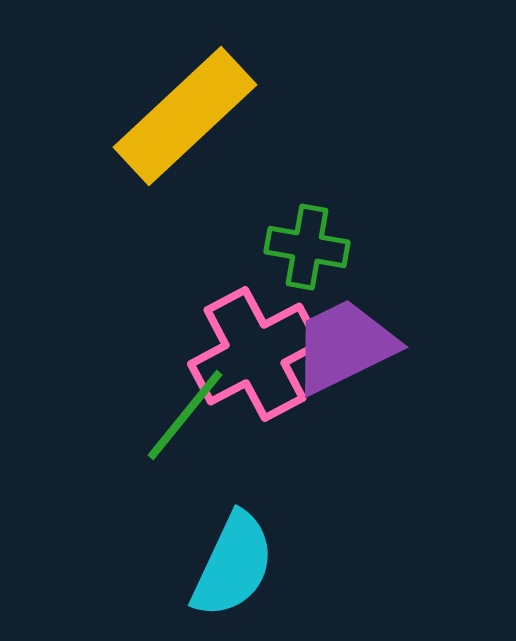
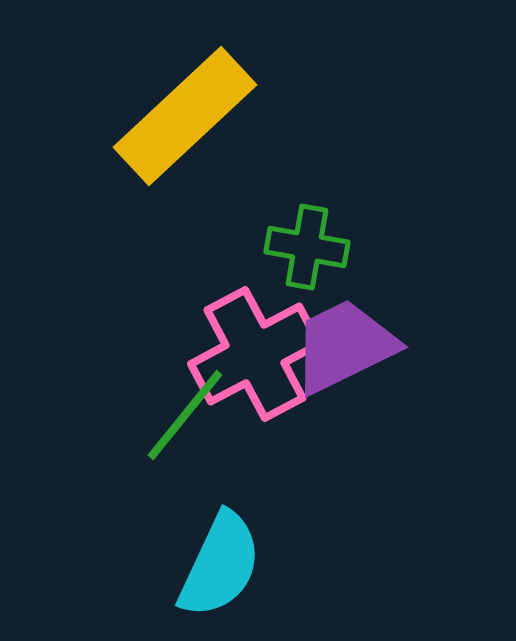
cyan semicircle: moved 13 px left
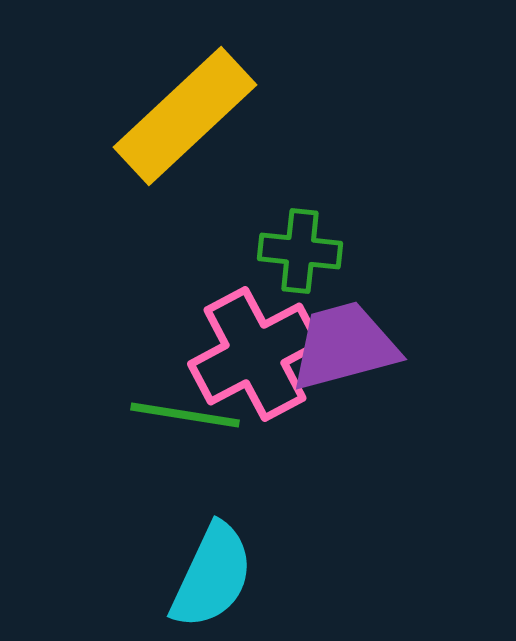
green cross: moved 7 px left, 4 px down; rotated 4 degrees counterclockwise
purple trapezoid: rotated 11 degrees clockwise
green line: rotated 60 degrees clockwise
cyan semicircle: moved 8 px left, 11 px down
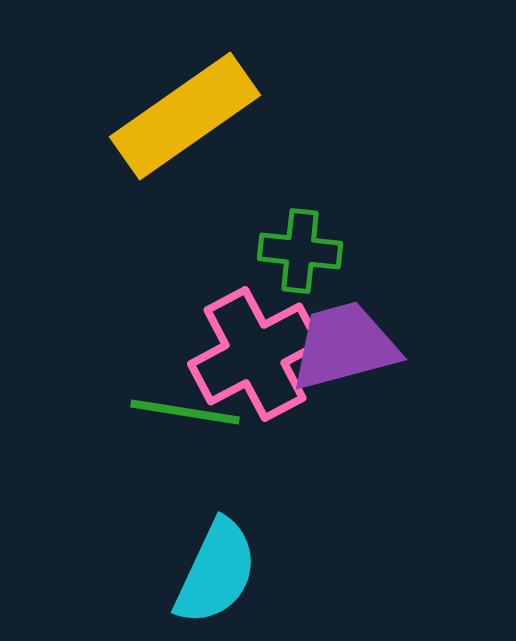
yellow rectangle: rotated 8 degrees clockwise
green line: moved 3 px up
cyan semicircle: moved 4 px right, 4 px up
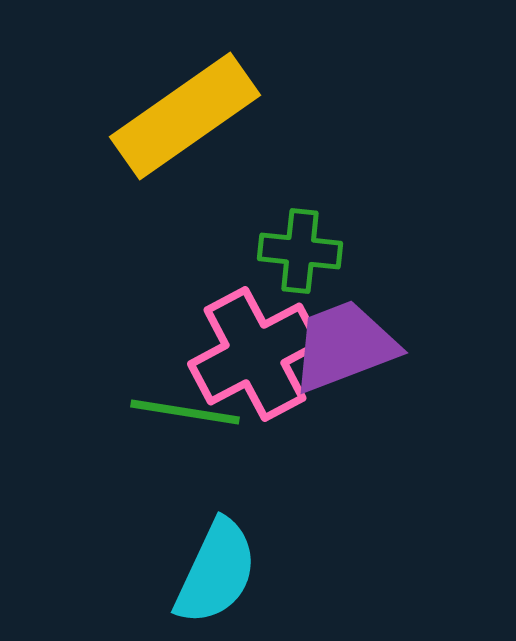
purple trapezoid: rotated 6 degrees counterclockwise
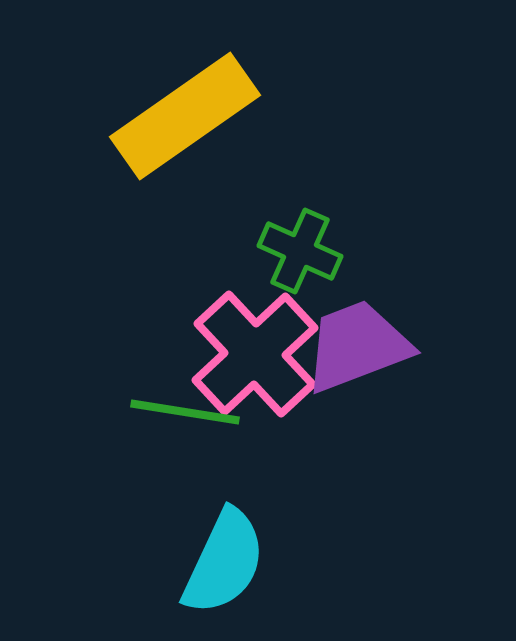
green cross: rotated 18 degrees clockwise
purple trapezoid: moved 13 px right
pink cross: rotated 15 degrees counterclockwise
cyan semicircle: moved 8 px right, 10 px up
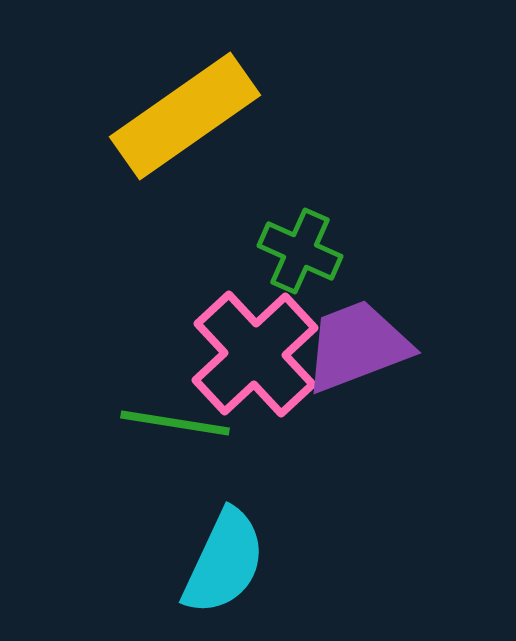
green line: moved 10 px left, 11 px down
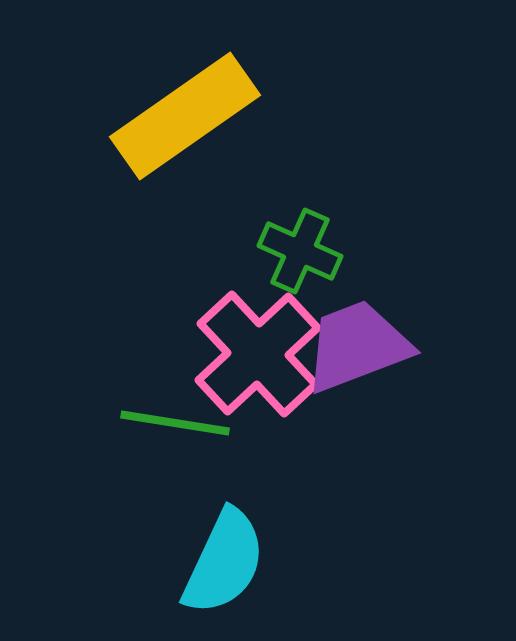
pink cross: moved 3 px right
